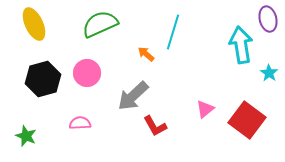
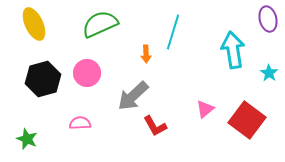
cyan arrow: moved 8 px left, 5 px down
orange arrow: rotated 132 degrees counterclockwise
green star: moved 1 px right, 3 px down
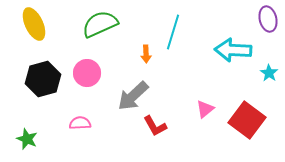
cyan arrow: rotated 78 degrees counterclockwise
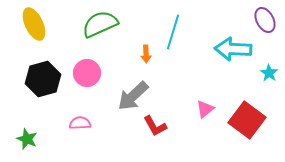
purple ellipse: moved 3 px left, 1 px down; rotated 15 degrees counterclockwise
cyan arrow: moved 1 px up
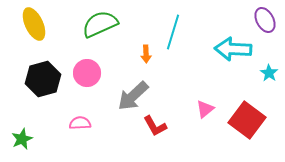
green star: moved 5 px left; rotated 25 degrees clockwise
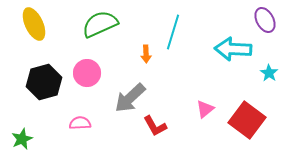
black hexagon: moved 1 px right, 3 px down
gray arrow: moved 3 px left, 2 px down
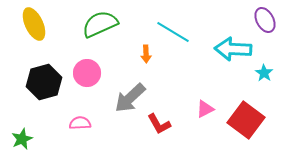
cyan line: rotated 76 degrees counterclockwise
cyan star: moved 5 px left
pink triangle: rotated 12 degrees clockwise
red square: moved 1 px left
red L-shape: moved 4 px right, 2 px up
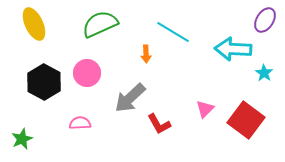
purple ellipse: rotated 60 degrees clockwise
black hexagon: rotated 16 degrees counterclockwise
pink triangle: rotated 18 degrees counterclockwise
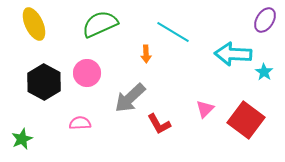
cyan arrow: moved 5 px down
cyan star: moved 1 px up
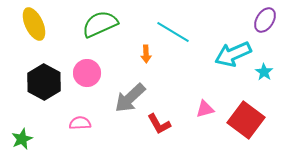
cyan arrow: rotated 27 degrees counterclockwise
pink triangle: rotated 30 degrees clockwise
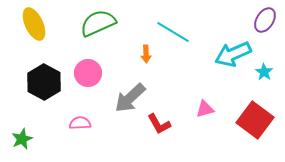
green semicircle: moved 2 px left, 1 px up
pink circle: moved 1 px right
red square: moved 9 px right
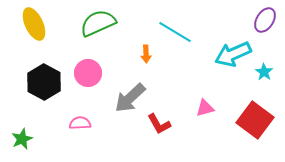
cyan line: moved 2 px right
pink triangle: moved 1 px up
